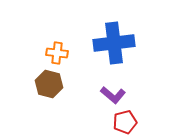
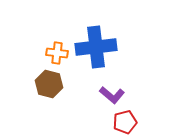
blue cross: moved 18 px left, 4 px down
purple L-shape: moved 1 px left
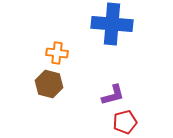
blue cross: moved 16 px right, 23 px up; rotated 12 degrees clockwise
purple L-shape: moved 1 px right; rotated 55 degrees counterclockwise
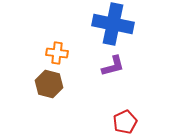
blue cross: moved 1 px right; rotated 6 degrees clockwise
purple L-shape: moved 29 px up
red pentagon: rotated 10 degrees counterclockwise
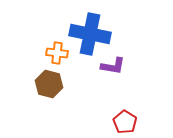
blue cross: moved 23 px left, 10 px down
purple L-shape: rotated 25 degrees clockwise
red pentagon: rotated 15 degrees counterclockwise
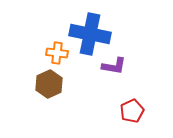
purple L-shape: moved 1 px right
brown hexagon: rotated 20 degrees clockwise
red pentagon: moved 7 px right, 11 px up; rotated 15 degrees clockwise
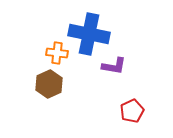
blue cross: moved 1 px left
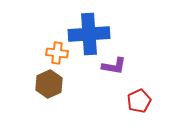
blue cross: rotated 15 degrees counterclockwise
red pentagon: moved 7 px right, 10 px up
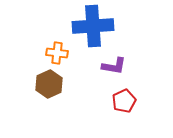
blue cross: moved 4 px right, 8 px up
red pentagon: moved 15 px left
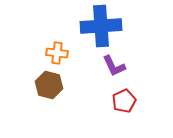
blue cross: moved 8 px right
purple L-shape: rotated 55 degrees clockwise
brown hexagon: moved 1 px down; rotated 20 degrees counterclockwise
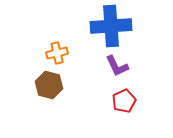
blue cross: moved 10 px right
orange cross: rotated 20 degrees counterclockwise
purple L-shape: moved 3 px right
